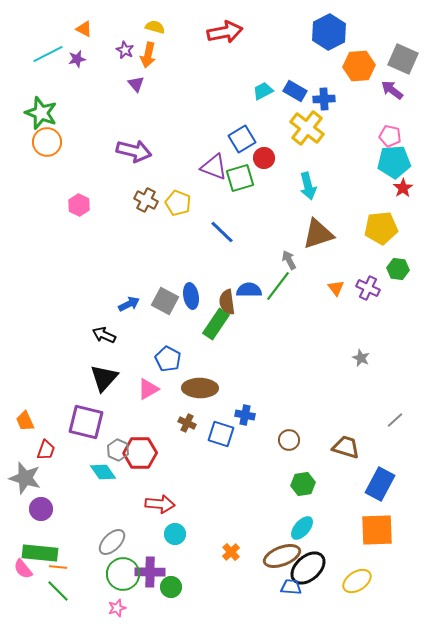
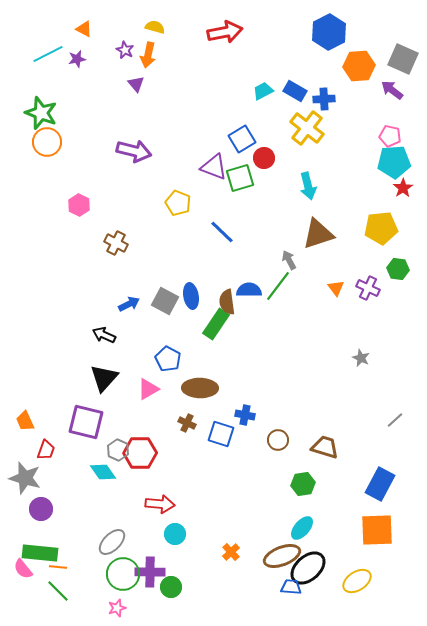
brown cross at (146, 200): moved 30 px left, 43 px down
brown circle at (289, 440): moved 11 px left
brown trapezoid at (346, 447): moved 21 px left
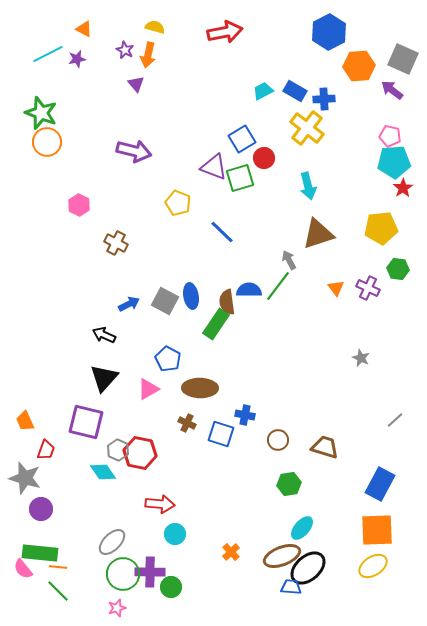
red hexagon at (140, 453): rotated 12 degrees clockwise
green hexagon at (303, 484): moved 14 px left
yellow ellipse at (357, 581): moved 16 px right, 15 px up
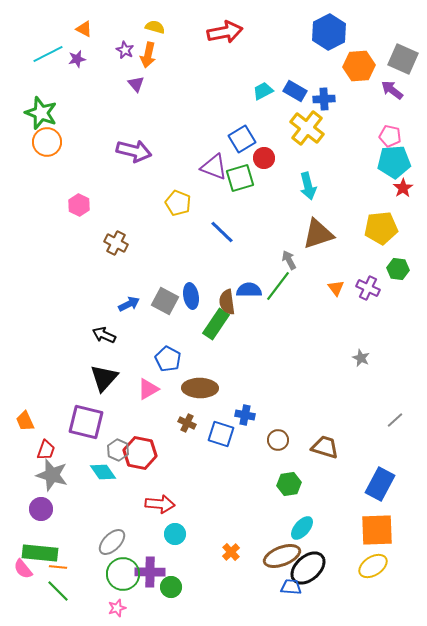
gray star at (25, 478): moved 27 px right, 3 px up
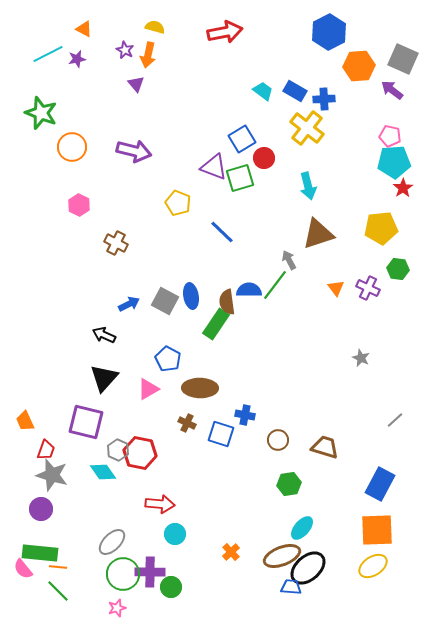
cyan trapezoid at (263, 91): rotated 65 degrees clockwise
orange circle at (47, 142): moved 25 px right, 5 px down
green line at (278, 286): moved 3 px left, 1 px up
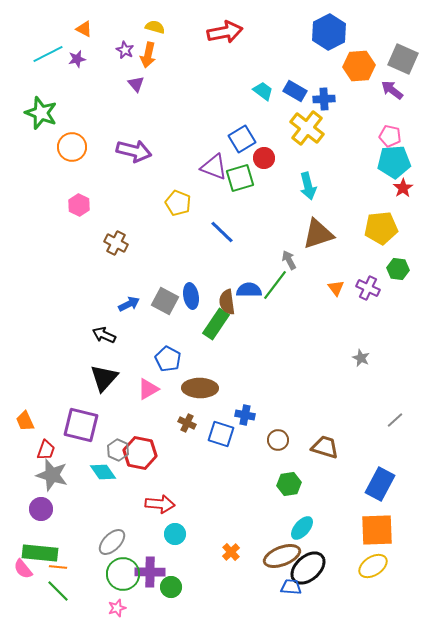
purple square at (86, 422): moved 5 px left, 3 px down
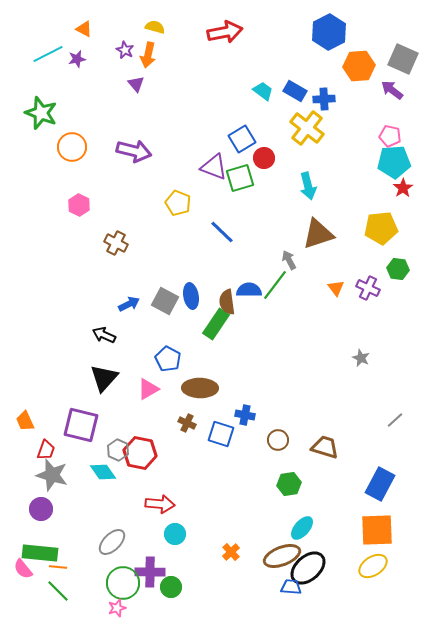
green circle at (123, 574): moved 9 px down
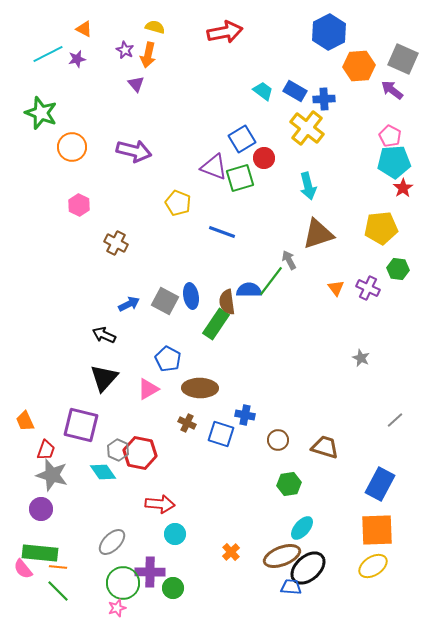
pink pentagon at (390, 136): rotated 15 degrees clockwise
blue line at (222, 232): rotated 24 degrees counterclockwise
green line at (275, 285): moved 4 px left, 4 px up
green circle at (171, 587): moved 2 px right, 1 px down
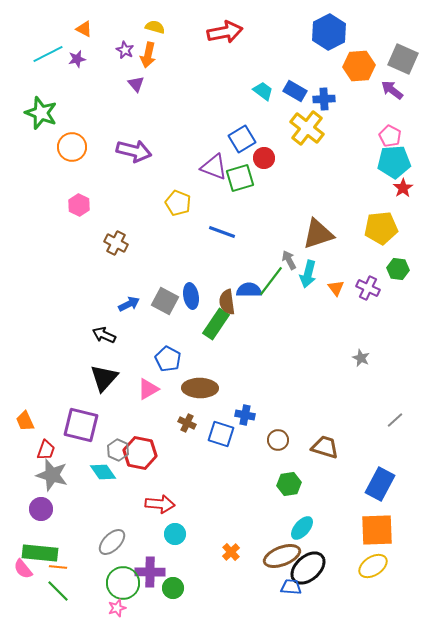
cyan arrow at (308, 186): moved 88 px down; rotated 28 degrees clockwise
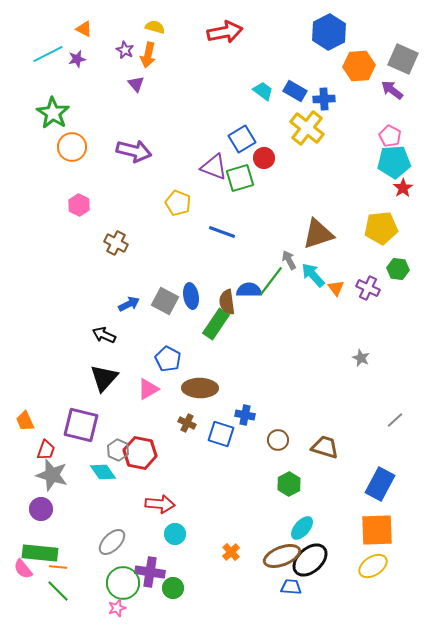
green star at (41, 113): moved 12 px right; rotated 12 degrees clockwise
cyan arrow at (308, 274): moved 5 px right, 1 px down; rotated 124 degrees clockwise
green hexagon at (289, 484): rotated 20 degrees counterclockwise
black ellipse at (308, 568): moved 2 px right, 8 px up
purple cross at (150, 572): rotated 8 degrees clockwise
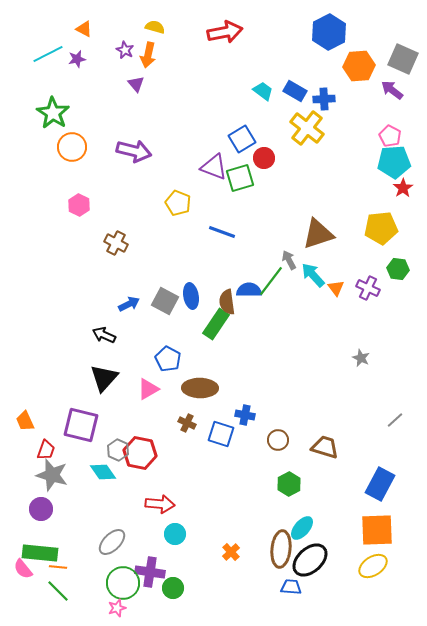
brown ellipse at (282, 556): moved 1 px left, 7 px up; rotated 63 degrees counterclockwise
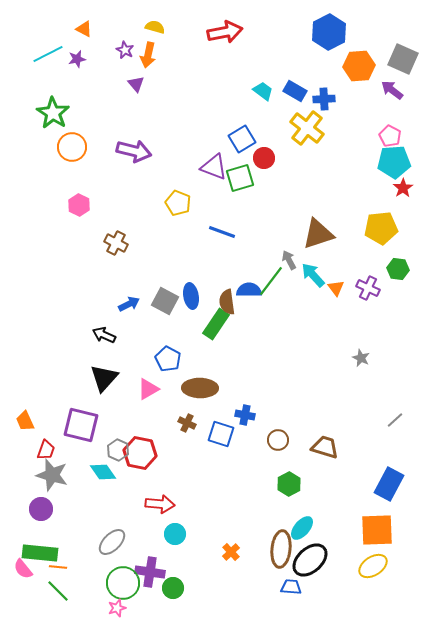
blue rectangle at (380, 484): moved 9 px right
